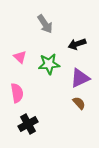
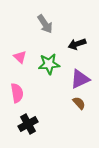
purple triangle: moved 1 px down
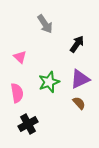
black arrow: rotated 144 degrees clockwise
green star: moved 18 px down; rotated 15 degrees counterclockwise
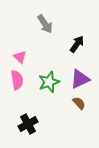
pink semicircle: moved 13 px up
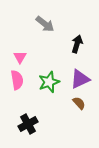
gray arrow: rotated 18 degrees counterclockwise
black arrow: rotated 18 degrees counterclockwise
pink triangle: rotated 16 degrees clockwise
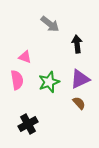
gray arrow: moved 5 px right
black arrow: rotated 24 degrees counterclockwise
pink triangle: moved 5 px right; rotated 40 degrees counterclockwise
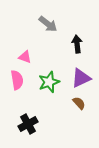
gray arrow: moved 2 px left
purple triangle: moved 1 px right, 1 px up
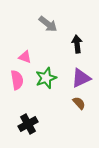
green star: moved 3 px left, 4 px up
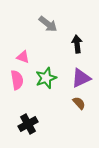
pink triangle: moved 2 px left
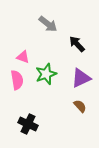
black arrow: rotated 36 degrees counterclockwise
green star: moved 4 px up
brown semicircle: moved 1 px right, 3 px down
black cross: rotated 36 degrees counterclockwise
